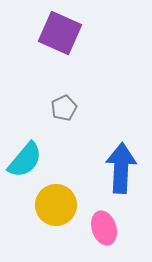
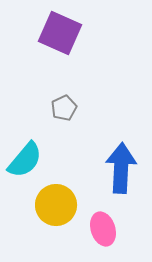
pink ellipse: moved 1 px left, 1 px down
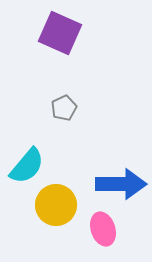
cyan semicircle: moved 2 px right, 6 px down
blue arrow: moved 16 px down; rotated 87 degrees clockwise
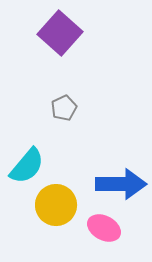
purple square: rotated 18 degrees clockwise
pink ellipse: moved 1 px right, 1 px up; rotated 44 degrees counterclockwise
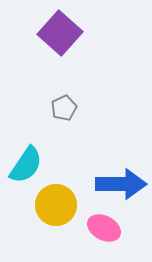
cyan semicircle: moved 1 px left, 1 px up; rotated 6 degrees counterclockwise
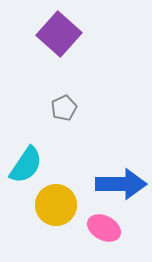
purple square: moved 1 px left, 1 px down
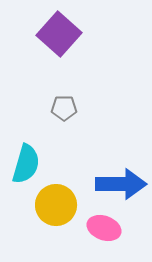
gray pentagon: rotated 25 degrees clockwise
cyan semicircle: moved 1 px up; rotated 18 degrees counterclockwise
pink ellipse: rotated 8 degrees counterclockwise
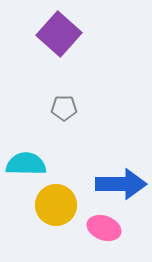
cyan semicircle: rotated 105 degrees counterclockwise
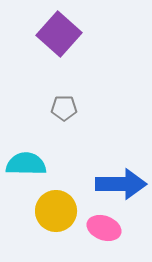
yellow circle: moved 6 px down
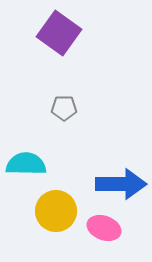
purple square: moved 1 px up; rotated 6 degrees counterclockwise
